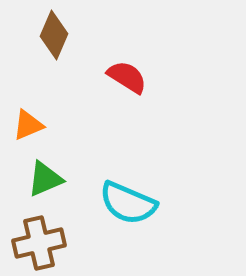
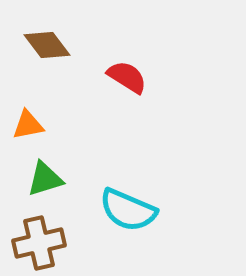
brown diamond: moved 7 px left, 10 px down; rotated 60 degrees counterclockwise
orange triangle: rotated 12 degrees clockwise
green triangle: rotated 6 degrees clockwise
cyan semicircle: moved 7 px down
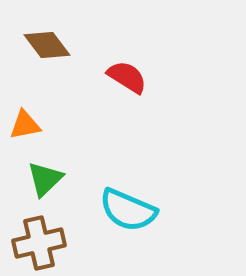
orange triangle: moved 3 px left
green triangle: rotated 27 degrees counterclockwise
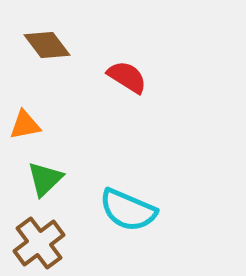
brown cross: rotated 24 degrees counterclockwise
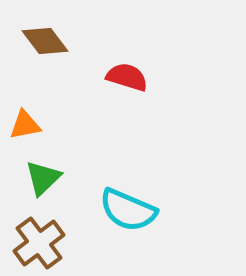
brown diamond: moved 2 px left, 4 px up
red semicircle: rotated 15 degrees counterclockwise
green triangle: moved 2 px left, 1 px up
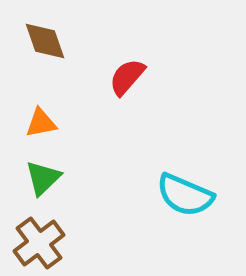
brown diamond: rotated 18 degrees clockwise
red semicircle: rotated 66 degrees counterclockwise
orange triangle: moved 16 px right, 2 px up
cyan semicircle: moved 57 px right, 15 px up
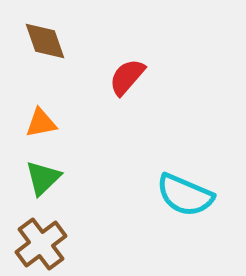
brown cross: moved 2 px right, 1 px down
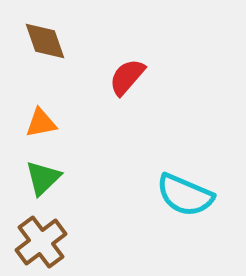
brown cross: moved 2 px up
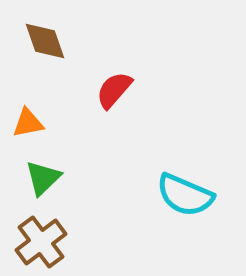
red semicircle: moved 13 px left, 13 px down
orange triangle: moved 13 px left
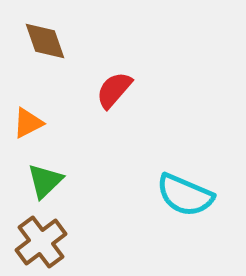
orange triangle: rotated 16 degrees counterclockwise
green triangle: moved 2 px right, 3 px down
